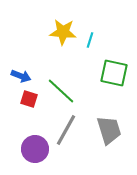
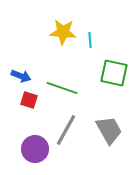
cyan line: rotated 21 degrees counterclockwise
green line: moved 1 px right, 3 px up; rotated 24 degrees counterclockwise
red square: moved 1 px down
gray trapezoid: rotated 12 degrees counterclockwise
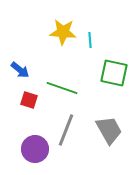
blue arrow: moved 1 px left, 6 px up; rotated 18 degrees clockwise
gray line: rotated 8 degrees counterclockwise
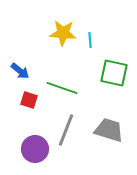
yellow star: moved 1 px down
blue arrow: moved 1 px down
gray trapezoid: rotated 44 degrees counterclockwise
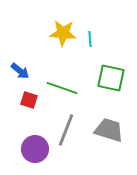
cyan line: moved 1 px up
green square: moved 3 px left, 5 px down
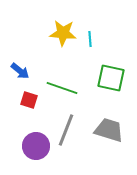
purple circle: moved 1 px right, 3 px up
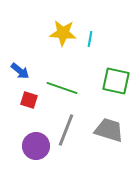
cyan line: rotated 14 degrees clockwise
green square: moved 5 px right, 3 px down
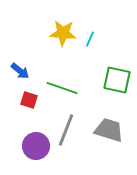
cyan line: rotated 14 degrees clockwise
green square: moved 1 px right, 1 px up
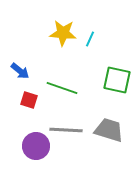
gray line: rotated 72 degrees clockwise
